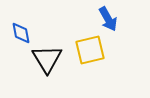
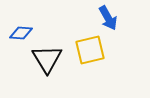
blue arrow: moved 1 px up
blue diamond: rotated 75 degrees counterclockwise
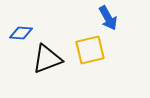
black triangle: rotated 40 degrees clockwise
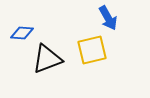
blue diamond: moved 1 px right
yellow square: moved 2 px right
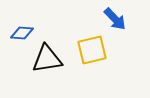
blue arrow: moved 7 px right, 1 px down; rotated 15 degrees counterclockwise
black triangle: rotated 12 degrees clockwise
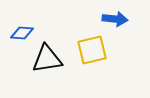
blue arrow: rotated 40 degrees counterclockwise
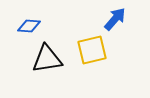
blue arrow: rotated 55 degrees counterclockwise
blue diamond: moved 7 px right, 7 px up
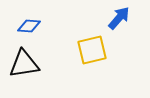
blue arrow: moved 4 px right, 1 px up
black triangle: moved 23 px left, 5 px down
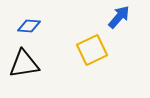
blue arrow: moved 1 px up
yellow square: rotated 12 degrees counterclockwise
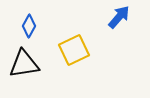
blue diamond: rotated 65 degrees counterclockwise
yellow square: moved 18 px left
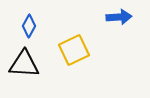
blue arrow: rotated 45 degrees clockwise
black triangle: rotated 12 degrees clockwise
